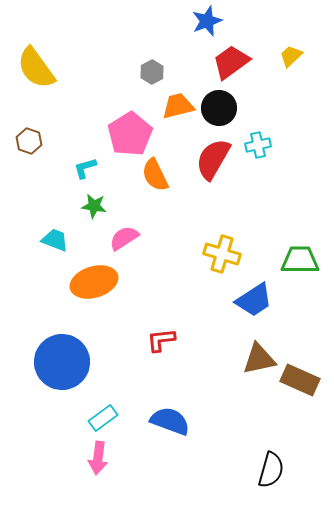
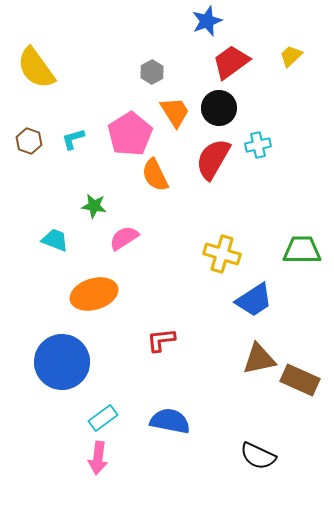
orange trapezoid: moved 3 px left, 6 px down; rotated 72 degrees clockwise
cyan L-shape: moved 12 px left, 29 px up
green trapezoid: moved 2 px right, 10 px up
orange ellipse: moved 12 px down
blue semicircle: rotated 9 degrees counterclockwise
black semicircle: moved 13 px left, 14 px up; rotated 99 degrees clockwise
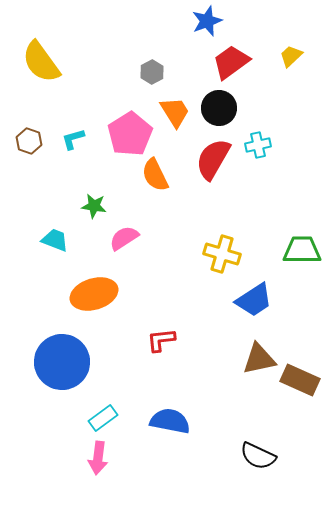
yellow semicircle: moved 5 px right, 6 px up
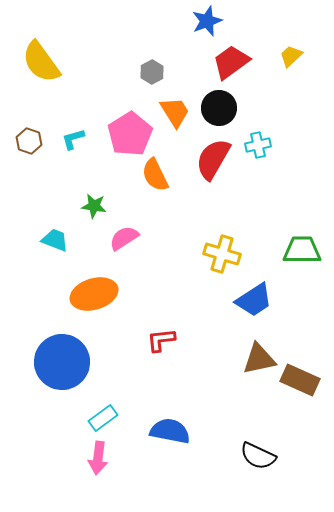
blue semicircle: moved 10 px down
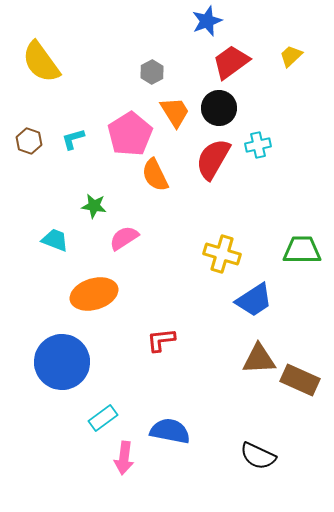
brown triangle: rotated 9 degrees clockwise
pink arrow: moved 26 px right
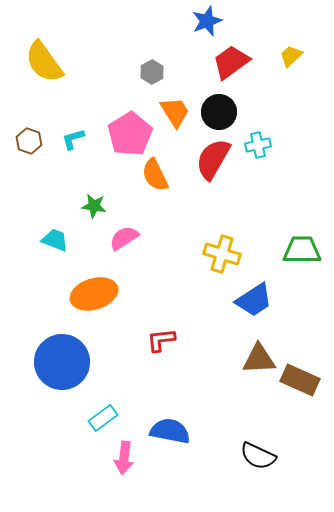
yellow semicircle: moved 3 px right
black circle: moved 4 px down
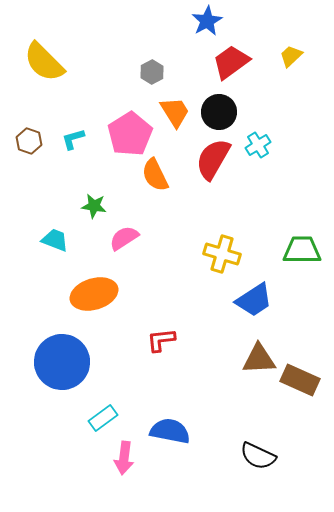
blue star: rotated 8 degrees counterclockwise
yellow semicircle: rotated 9 degrees counterclockwise
cyan cross: rotated 20 degrees counterclockwise
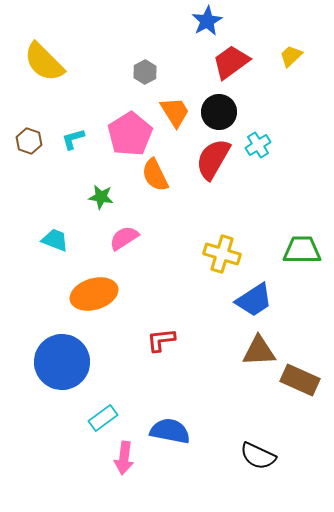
gray hexagon: moved 7 px left
green star: moved 7 px right, 9 px up
brown triangle: moved 8 px up
